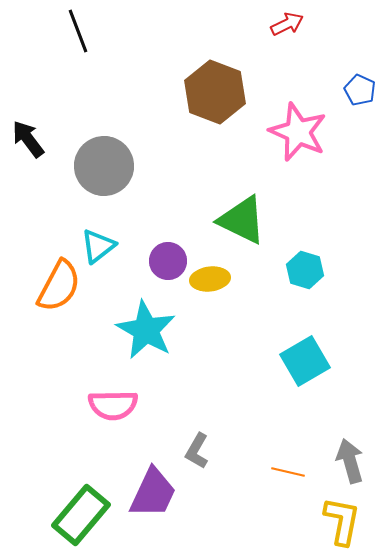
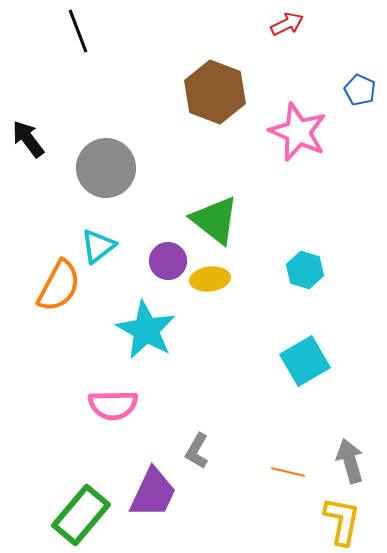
gray circle: moved 2 px right, 2 px down
green triangle: moved 27 px left; rotated 12 degrees clockwise
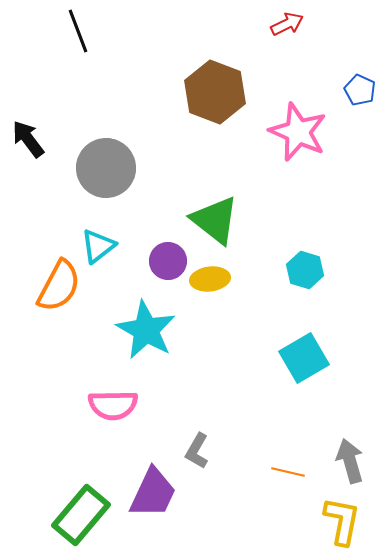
cyan square: moved 1 px left, 3 px up
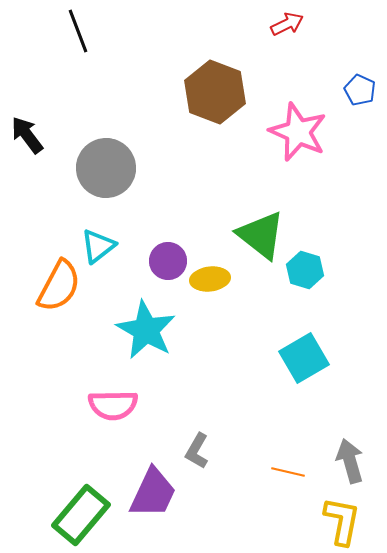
black arrow: moved 1 px left, 4 px up
green triangle: moved 46 px right, 15 px down
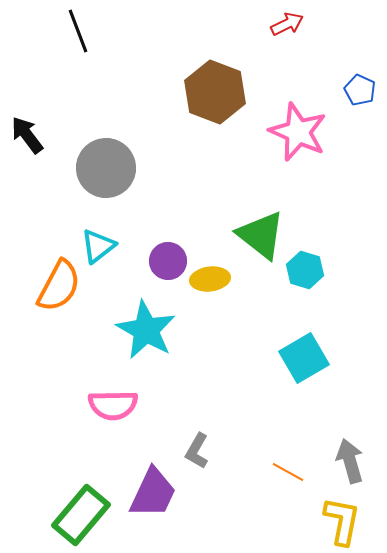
orange line: rotated 16 degrees clockwise
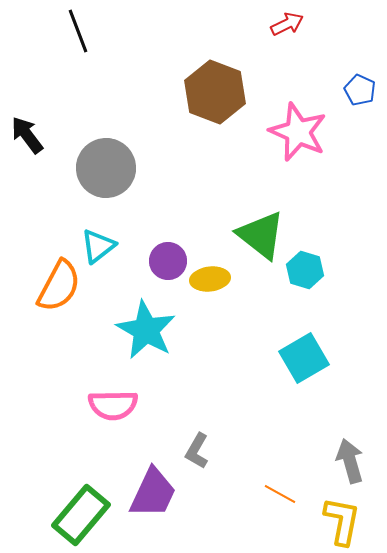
orange line: moved 8 px left, 22 px down
